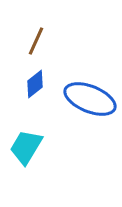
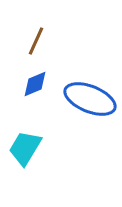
blue diamond: rotated 16 degrees clockwise
cyan trapezoid: moved 1 px left, 1 px down
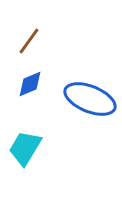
brown line: moved 7 px left; rotated 12 degrees clockwise
blue diamond: moved 5 px left
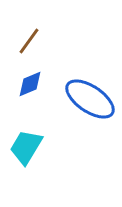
blue ellipse: rotated 12 degrees clockwise
cyan trapezoid: moved 1 px right, 1 px up
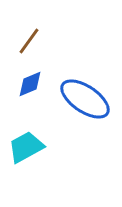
blue ellipse: moved 5 px left
cyan trapezoid: rotated 30 degrees clockwise
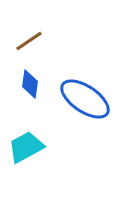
brown line: rotated 20 degrees clockwise
blue diamond: rotated 60 degrees counterclockwise
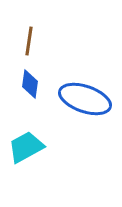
brown line: rotated 48 degrees counterclockwise
blue ellipse: rotated 15 degrees counterclockwise
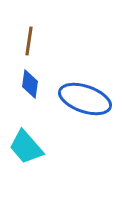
cyan trapezoid: rotated 102 degrees counterclockwise
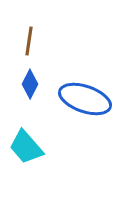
blue diamond: rotated 20 degrees clockwise
